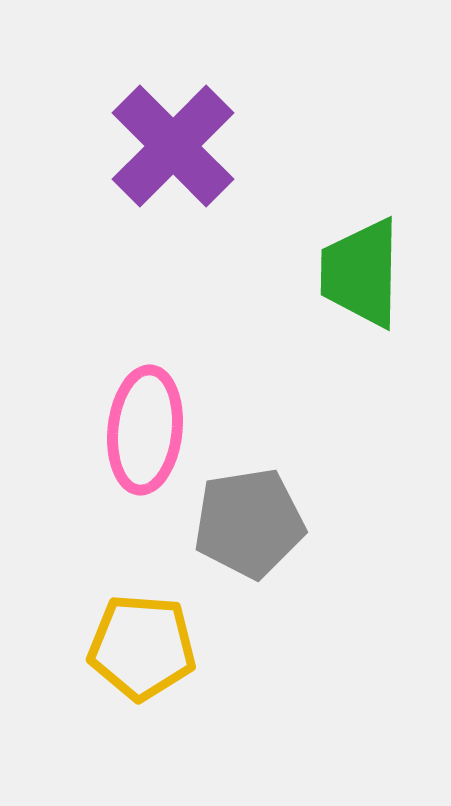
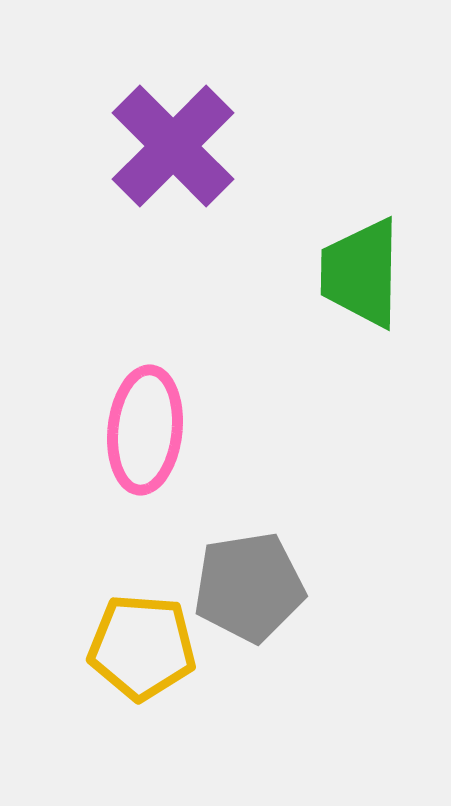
gray pentagon: moved 64 px down
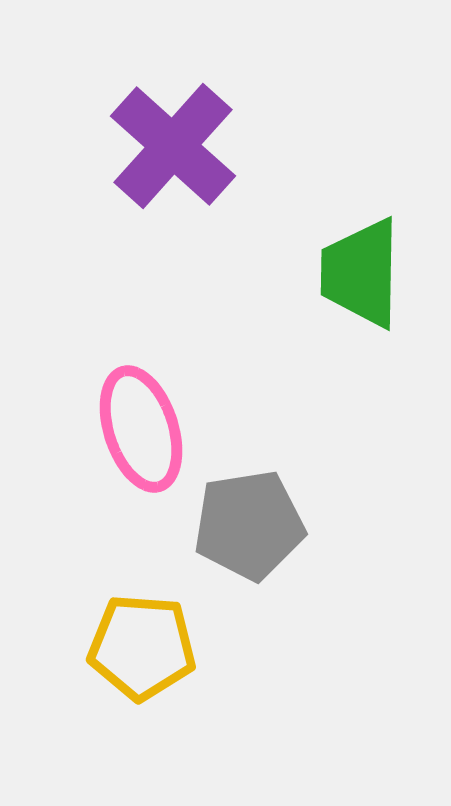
purple cross: rotated 3 degrees counterclockwise
pink ellipse: moved 4 px left, 1 px up; rotated 24 degrees counterclockwise
gray pentagon: moved 62 px up
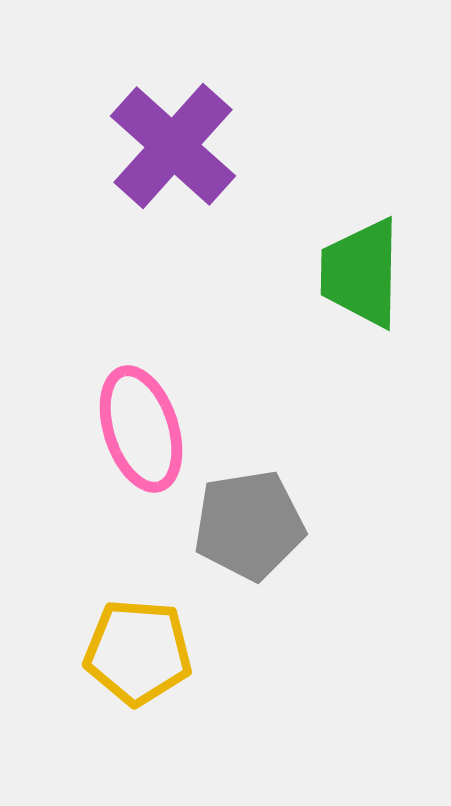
yellow pentagon: moved 4 px left, 5 px down
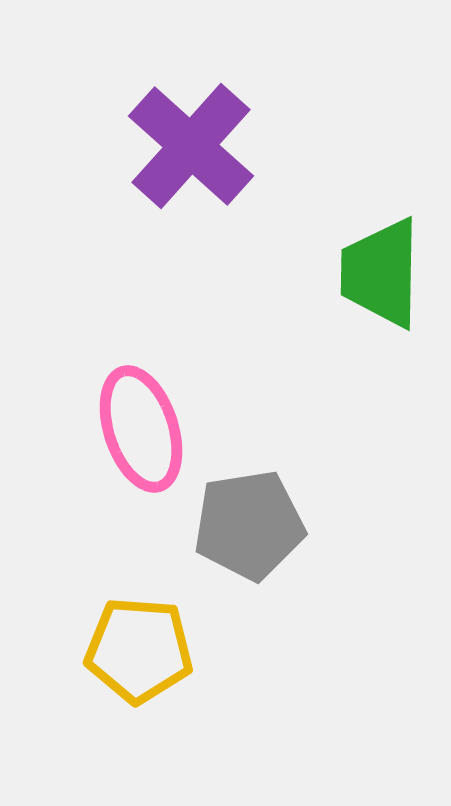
purple cross: moved 18 px right
green trapezoid: moved 20 px right
yellow pentagon: moved 1 px right, 2 px up
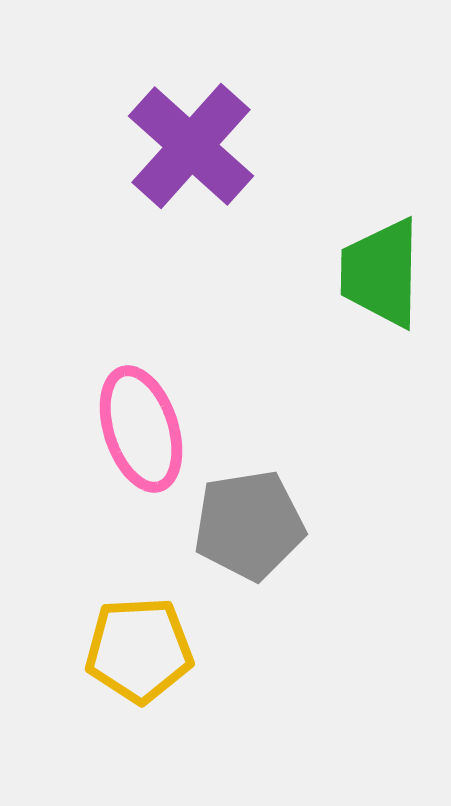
yellow pentagon: rotated 7 degrees counterclockwise
